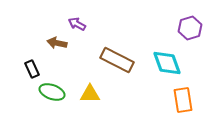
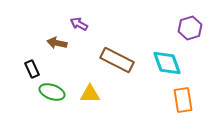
purple arrow: moved 2 px right
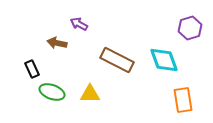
cyan diamond: moved 3 px left, 3 px up
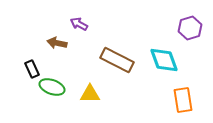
green ellipse: moved 5 px up
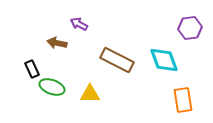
purple hexagon: rotated 10 degrees clockwise
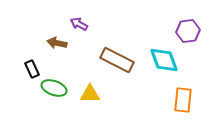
purple hexagon: moved 2 px left, 3 px down
green ellipse: moved 2 px right, 1 px down
orange rectangle: rotated 15 degrees clockwise
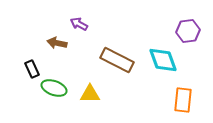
cyan diamond: moved 1 px left
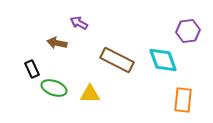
purple arrow: moved 1 px up
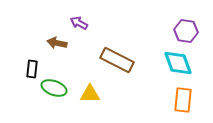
purple hexagon: moved 2 px left; rotated 15 degrees clockwise
cyan diamond: moved 15 px right, 3 px down
black rectangle: rotated 30 degrees clockwise
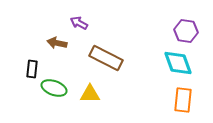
brown rectangle: moved 11 px left, 2 px up
